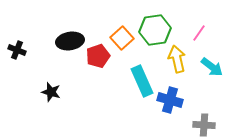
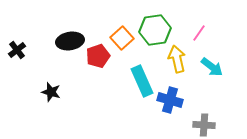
black cross: rotated 30 degrees clockwise
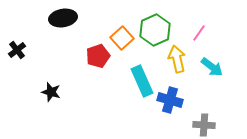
green hexagon: rotated 16 degrees counterclockwise
black ellipse: moved 7 px left, 23 px up
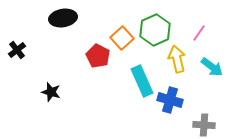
red pentagon: rotated 25 degrees counterclockwise
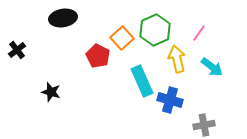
gray cross: rotated 15 degrees counterclockwise
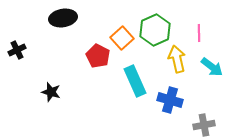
pink line: rotated 36 degrees counterclockwise
black cross: rotated 12 degrees clockwise
cyan rectangle: moved 7 px left
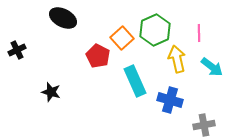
black ellipse: rotated 36 degrees clockwise
